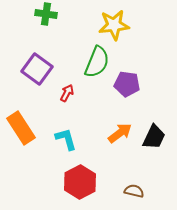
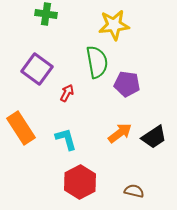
green semicircle: rotated 32 degrees counterclockwise
black trapezoid: rotated 32 degrees clockwise
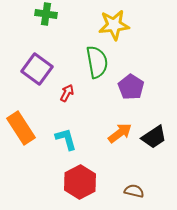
purple pentagon: moved 4 px right, 3 px down; rotated 25 degrees clockwise
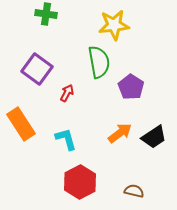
green semicircle: moved 2 px right
orange rectangle: moved 4 px up
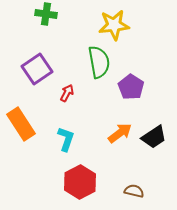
purple square: rotated 20 degrees clockwise
cyan L-shape: rotated 35 degrees clockwise
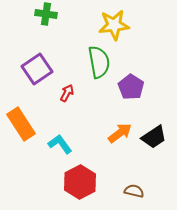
cyan L-shape: moved 6 px left, 5 px down; rotated 55 degrees counterclockwise
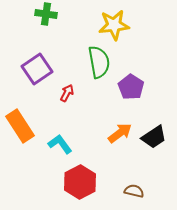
orange rectangle: moved 1 px left, 2 px down
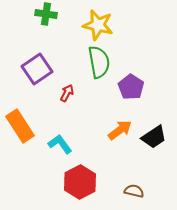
yellow star: moved 16 px left; rotated 20 degrees clockwise
orange arrow: moved 3 px up
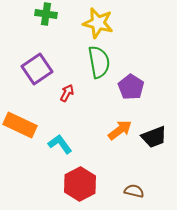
yellow star: moved 2 px up
orange rectangle: moved 1 px up; rotated 32 degrees counterclockwise
black trapezoid: rotated 12 degrees clockwise
red hexagon: moved 2 px down
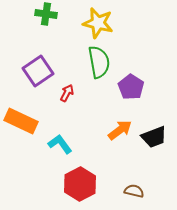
purple square: moved 1 px right, 2 px down
orange rectangle: moved 1 px right, 4 px up
